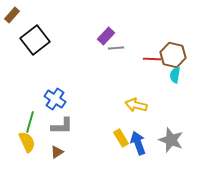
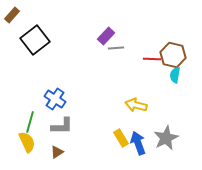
gray star: moved 5 px left, 2 px up; rotated 25 degrees clockwise
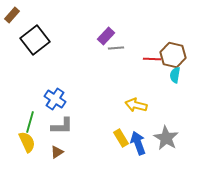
gray star: rotated 15 degrees counterclockwise
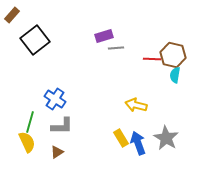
purple rectangle: moved 2 px left; rotated 30 degrees clockwise
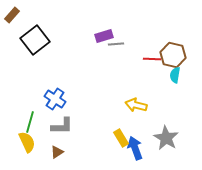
gray line: moved 4 px up
blue arrow: moved 3 px left, 5 px down
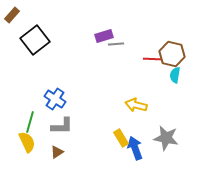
brown hexagon: moved 1 px left, 1 px up
gray star: rotated 20 degrees counterclockwise
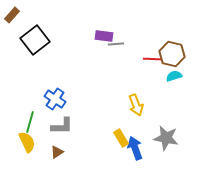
purple rectangle: rotated 24 degrees clockwise
cyan semicircle: moved 1 px left, 1 px down; rotated 63 degrees clockwise
yellow arrow: rotated 125 degrees counterclockwise
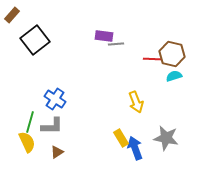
yellow arrow: moved 3 px up
gray L-shape: moved 10 px left
